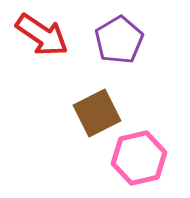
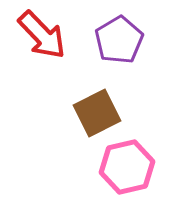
red arrow: rotated 12 degrees clockwise
pink hexagon: moved 12 px left, 9 px down
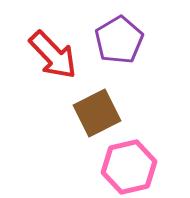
red arrow: moved 11 px right, 20 px down
pink hexagon: moved 2 px right
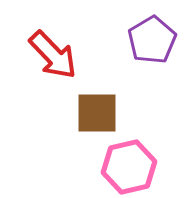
purple pentagon: moved 33 px right
brown square: rotated 27 degrees clockwise
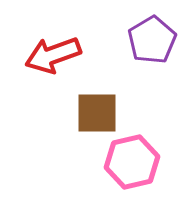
red arrow: rotated 114 degrees clockwise
pink hexagon: moved 3 px right, 5 px up
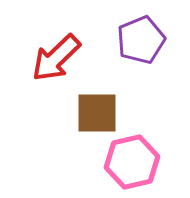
purple pentagon: moved 11 px left; rotated 9 degrees clockwise
red arrow: moved 3 px right, 3 px down; rotated 24 degrees counterclockwise
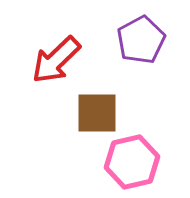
purple pentagon: rotated 6 degrees counterclockwise
red arrow: moved 2 px down
